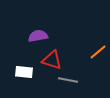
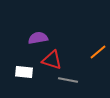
purple semicircle: moved 2 px down
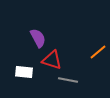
purple semicircle: rotated 72 degrees clockwise
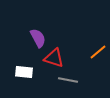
red triangle: moved 2 px right, 2 px up
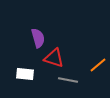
purple semicircle: rotated 12 degrees clockwise
orange line: moved 13 px down
white rectangle: moved 1 px right, 2 px down
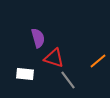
orange line: moved 4 px up
gray line: rotated 42 degrees clockwise
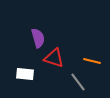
orange line: moved 6 px left; rotated 54 degrees clockwise
gray line: moved 10 px right, 2 px down
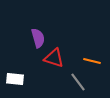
white rectangle: moved 10 px left, 5 px down
